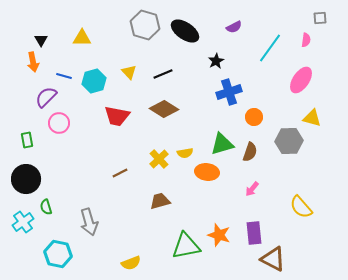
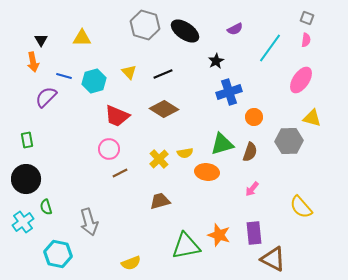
gray square at (320, 18): moved 13 px left; rotated 24 degrees clockwise
purple semicircle at (234, 27): moved 1 px right, 2 px down
red trapezoid at (117, 116): rotated 12 degrees clockwise
pink circle at (59, 123): moved 50 px right, 26 px down
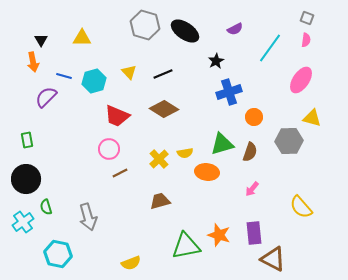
gray arrow at (89, 222): moved 1 px left, 5 px up
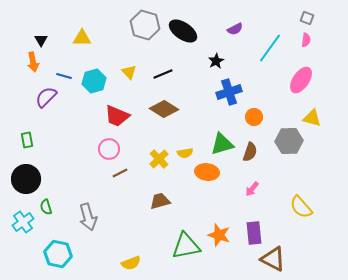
black ellipse at (185, 31): moved 2 px left
